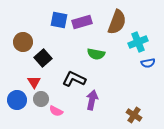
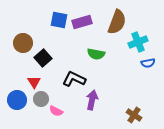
brown circle: moved 1 px down
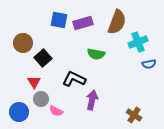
purple rectangle: moved 1 px right, 1 px down
blue semicircle: moved 1 px right, 1 px down
blue circle: moved 2 px right, 12 px down
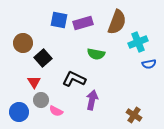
gray circle: moved 1 px down
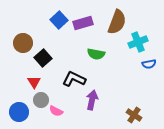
blue square: rotated 36 degrees clockwise
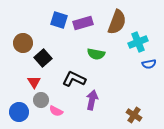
blue square: rotated 30 degrees counterclockwise
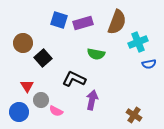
red triangle: moved 7 px left, 4 px down
